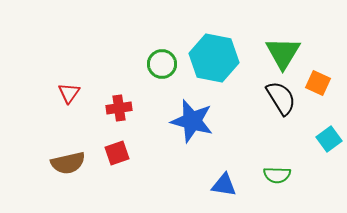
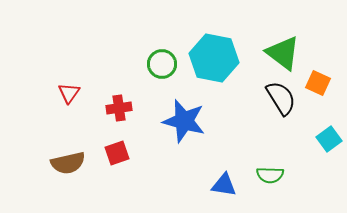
green triangle: rotated 24 degrees counterclockwise
blue star: moved 8 px left
green semicircle: moved 7 px left
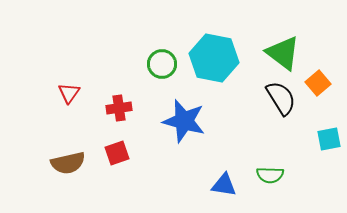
orange square: rotated 25 degrees clockwise
cyan square: rotated 25 degrees clockwise
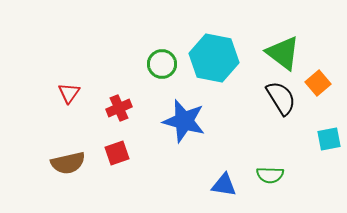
red cross: rotated 15 degrees counterclockwise
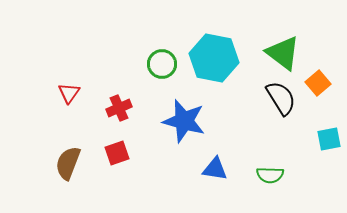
brown semicircle: rotated 124 degrees clockwise
blue triangle: moved 9 px left, 16 px up
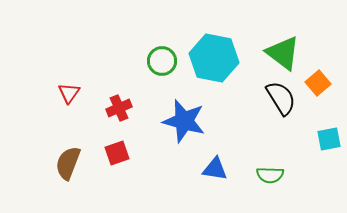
green circle: moved 3 px up
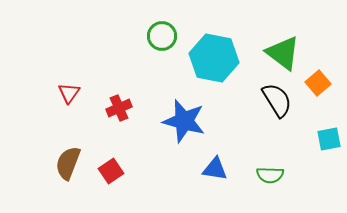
green circle: moved 25 px up
black semicircle: moved 4 px left, 2 px down
red square: moved 6 px left, 18 px down; rotated 15 degrees counterclockwise
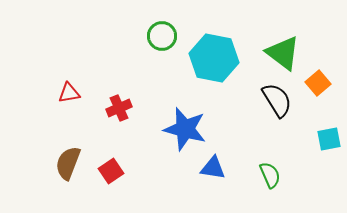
red triangle: rotated 45 degrees clockwise
blue star: moved 1 px right, 8 px down
blue triangle: moved 2 px left, 1 px up
green semicircle: rotated 116 degrees counterclockwise
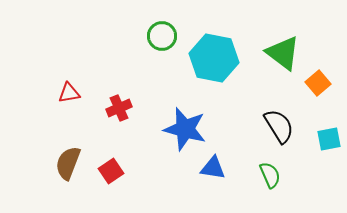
black semicircle: moved 2 px right, 26 px down
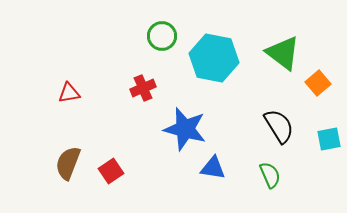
red cross: moved 24 px right, 20 px up
